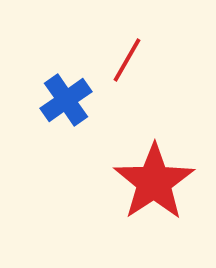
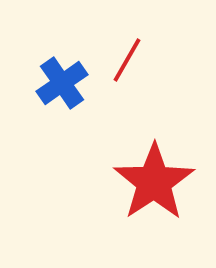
blue cross: moved 4 px left, 17 px up
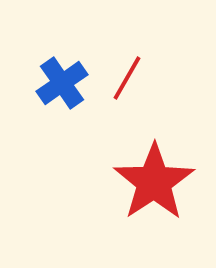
red line: moved 18 px down
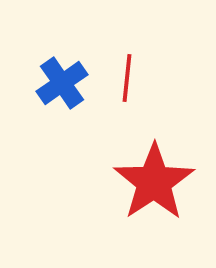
red line: rotated 24 degrees counterclockwise
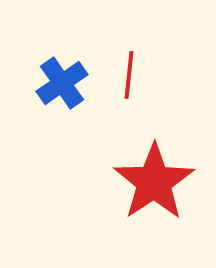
red line: moved 2 px right, 3 px up
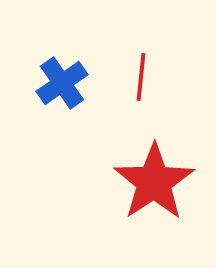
red line: moved 12 px right, 2 px down
